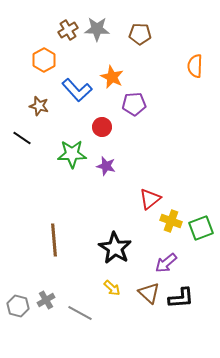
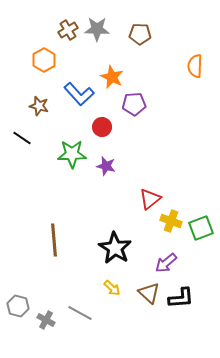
blue L-shape: moved 2 px right, 4 px down
gray cross: moved 20 px down; rotated 30 degrees counterclockwise
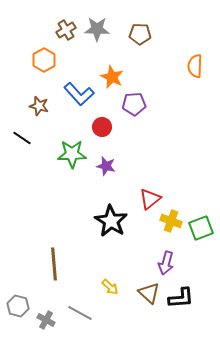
brown cross: moved 2 px left
brown line: moved 24 px down
black star: moved 4 px left, 27 px up
purple arrow: rotated 35 degrees counterclockwise
yellow arrow: moved 2 px left, 1 px up
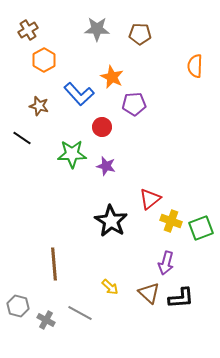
brown cross: moved 38 px left
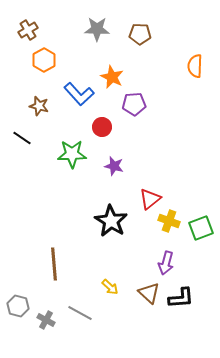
purple star: moved 8 px right
yellow cross: moved 2 px left
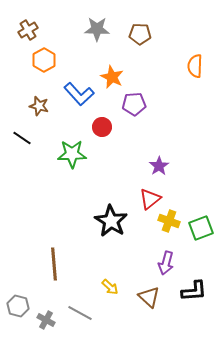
purple star: moved 45 px right; rotated 24 degrees clockwise
brown triangle: moved 4 px down
black L-shape: moved 13 px right, 7 px up
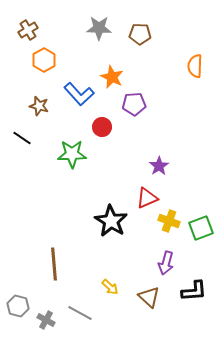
gray star: moved 2 px right, 1 px up
red triangle: moved 3 px left, 1 px up; rotated 15 degrees clockwise
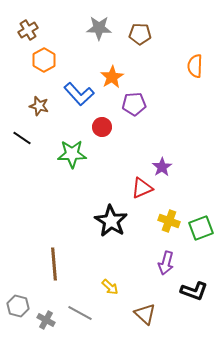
orange star: rotated 15 degrees clockwise
purple star: moved 3 px right, 1 px down
red triangle: moved 5 px left, 10 px up
black L-shape: rotated 24 degrees clockwise
brown triangle: moved 4 px left, 17 px down
